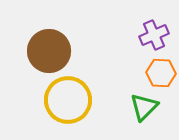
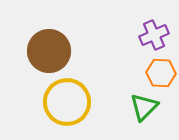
yellow circle: moved 1 px left, 2 px down
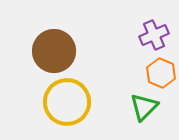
brown circle: moved 5 px right
orange hexagon: rotated 20 degrees clockwise
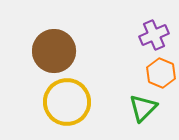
green triangle: moved 1 px left, 1 px down
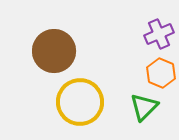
purple cross: moved 5 px right, 1 px up
yellow circle: moved 13 px right
green triangle: moved 1 px right, 1 px up
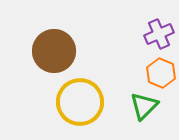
green triangle: moved 1 px up
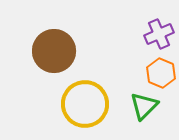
yellow circle: moved 5 px right, 2 px down
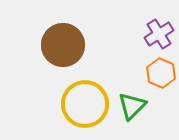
purple cross: rotated 8 degrees counterclockwise
brown circle: moved 9 px right, 6 px up
green triangle: moved 12 px left
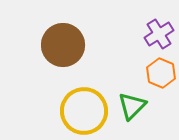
yellow circle: moved 1 px left, 7 px down
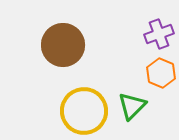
purple cross: rotated 12 degrees clockwise
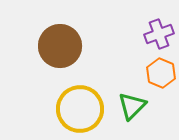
brown circle: moved 3 px left, 1 px down
yellow circle: moved 4 px left, 2 px up
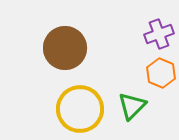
brown circle: moved 5 px right, 2 px down
